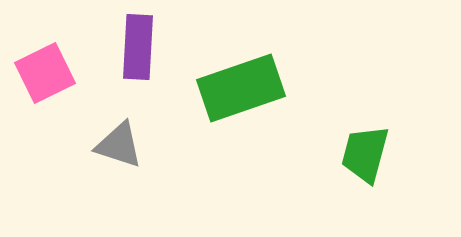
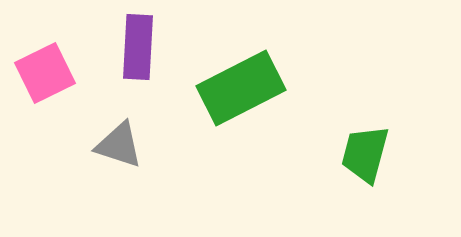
green rectangle: rotated 8 degrees counterclockwise
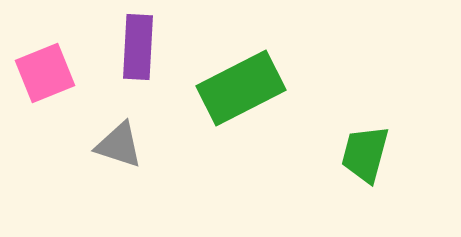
pink square: rotated 4 degrees clockwise
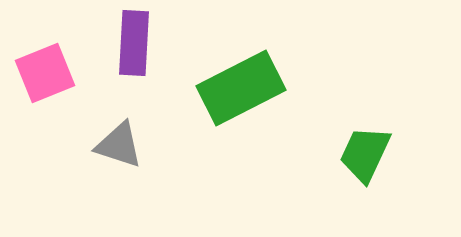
purple rectangle: moved 4 px left, 4 px up
green trapezoid: rotated 10 degrees clockwise
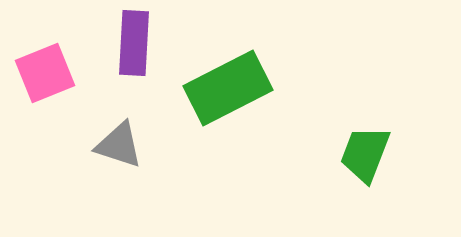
green rectangle: moved 13 px left
green trapezoid: rotated 4 degrees counterclockwise
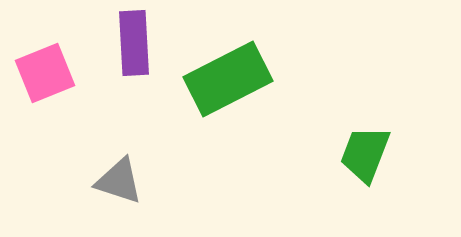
purple rectangle: rotated 6 degrees counterclockwise
green rectangle: moved 9 px up
gray triangle: moved 36 px down
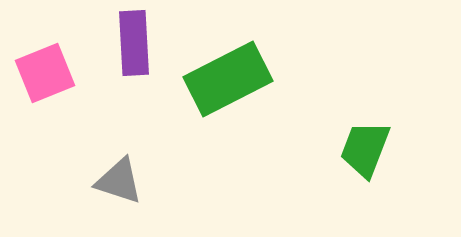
green trapezoid: moved 5 px up
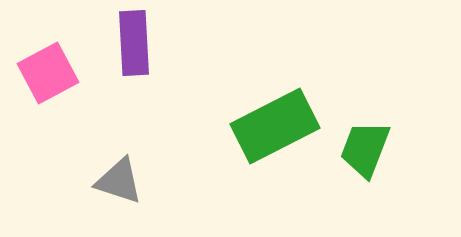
pink square: moved 3 px right; rotated 6 degrees counterclockwise
green rectangle: moved 47 px right, 47 px down
